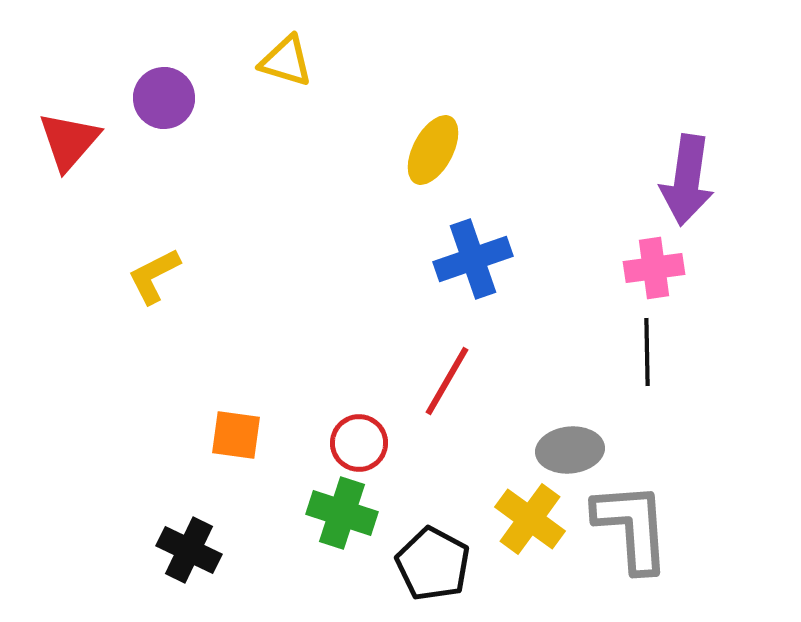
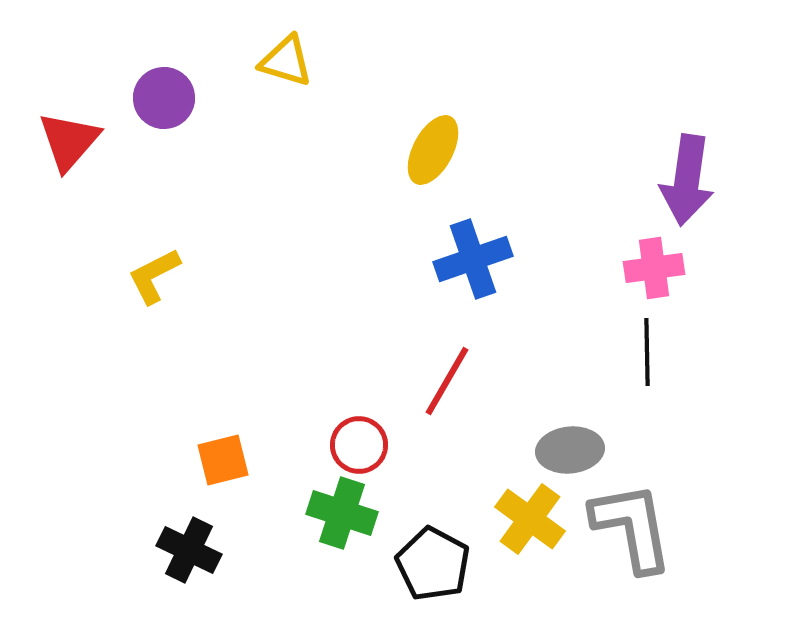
orange square: moved 13 px left, 25 px down; rotated 22 degrees counterclockwise
red circle: moved 2 px down
gray L-shape: rotated 6 degrees counterclockwise
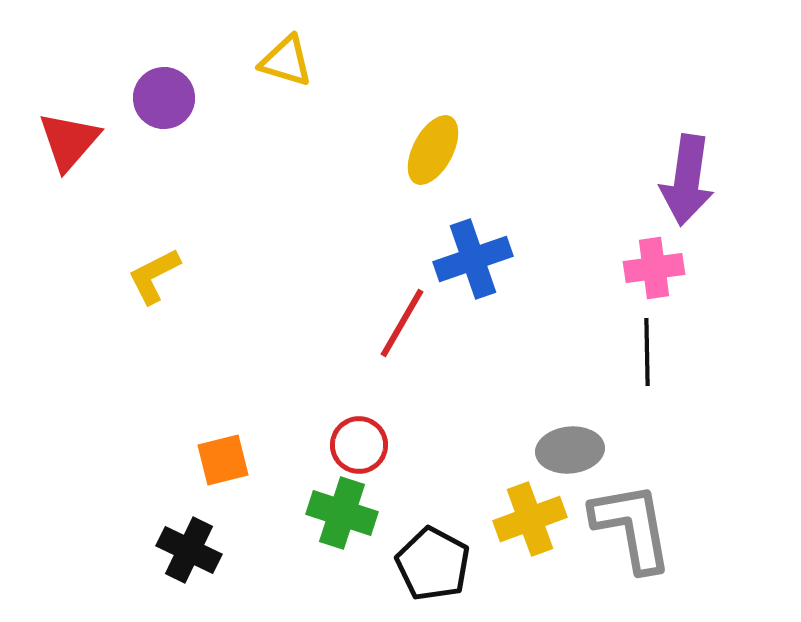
red line: moved 45 px left, 58 px up
yellow cross: rotated 34 degrees clockwise
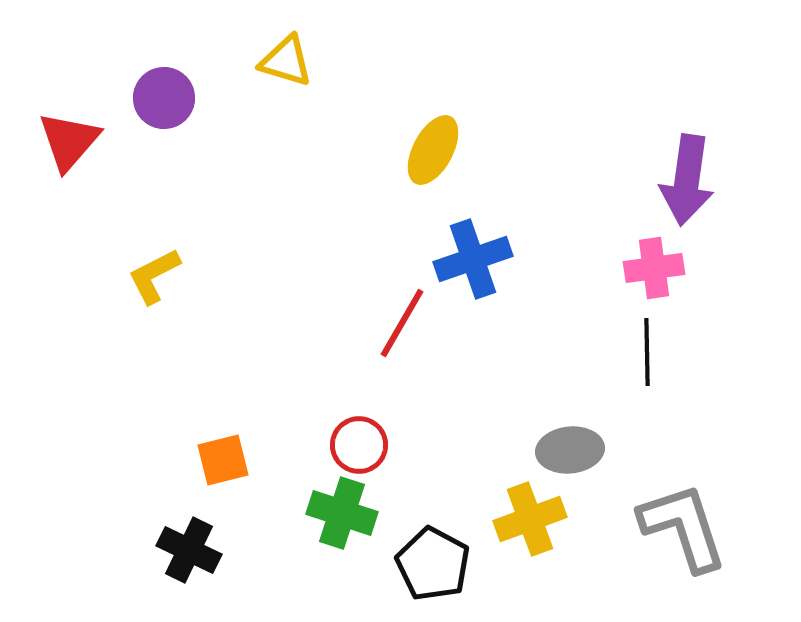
gray L-shape: moved 51 px right; rotated 8 degrees counterclockwise
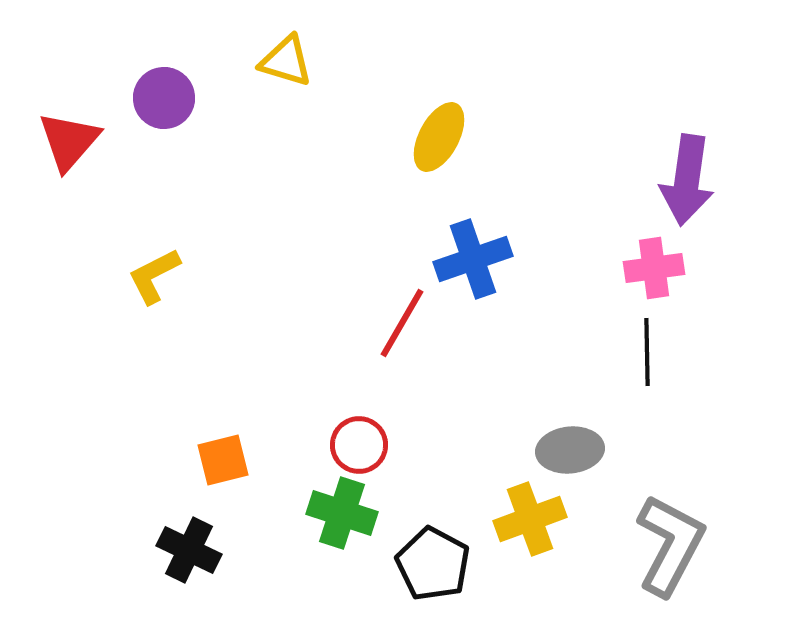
yellow ellipse: moved 6 px right, 13 px up
gray L-shape: moved 13 px left, 18 px down; rotated 46 degrees clockwise
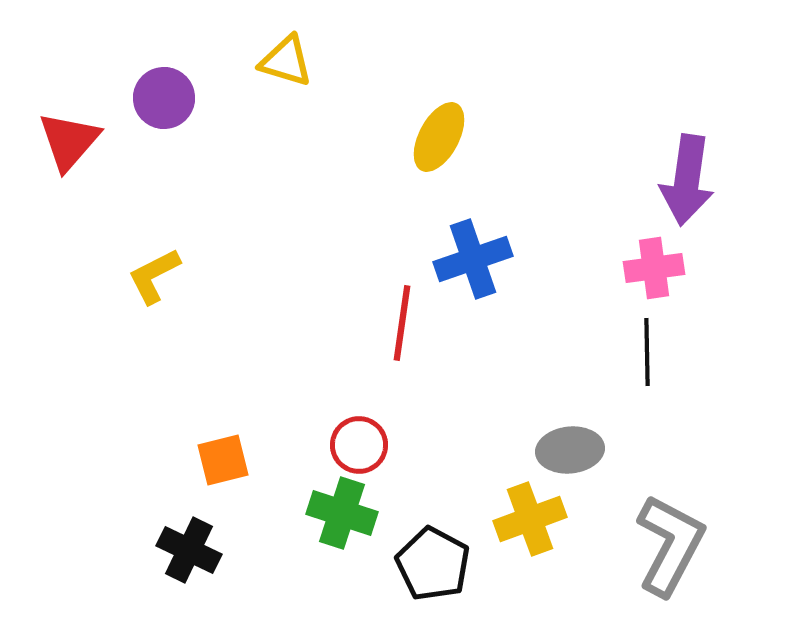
red line: rotated 22 degrees counterclockwise
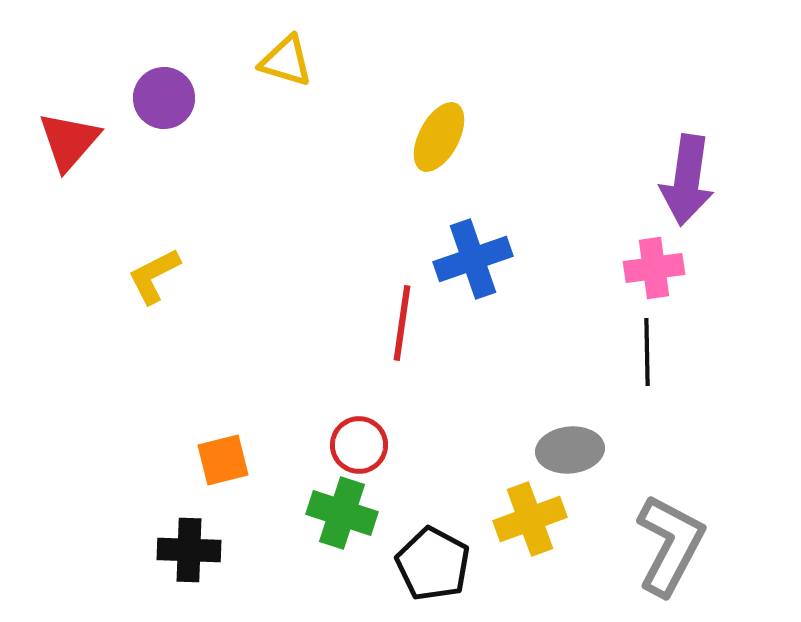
black cross: rotated 24 degrees counterclockwise
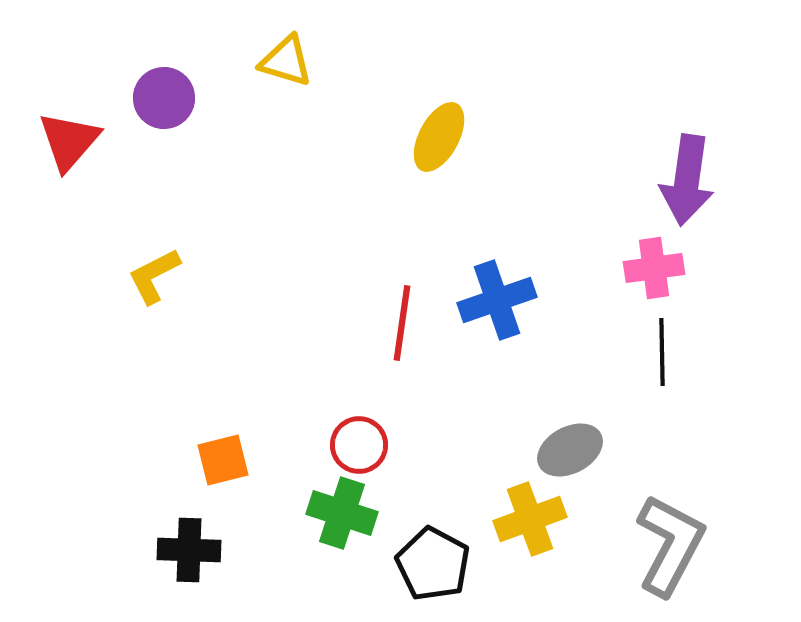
blue cross: moved 24 px right, 41 px down
black line: moved 15 px right
gray ellipse: rotated 22 degrees counterclockwise
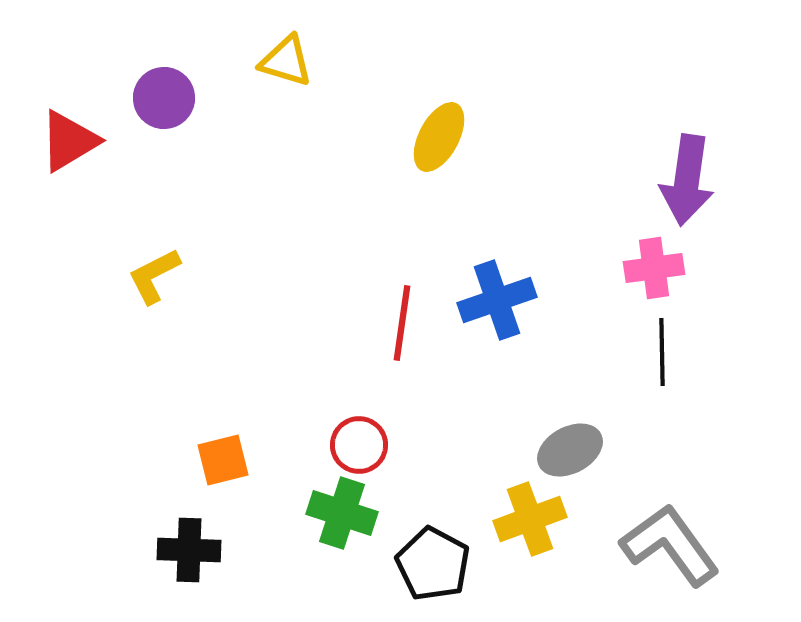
red triangle: rotated 18 degrees clockwise
gray L-shape: rotated 64 degrees counterclockwise
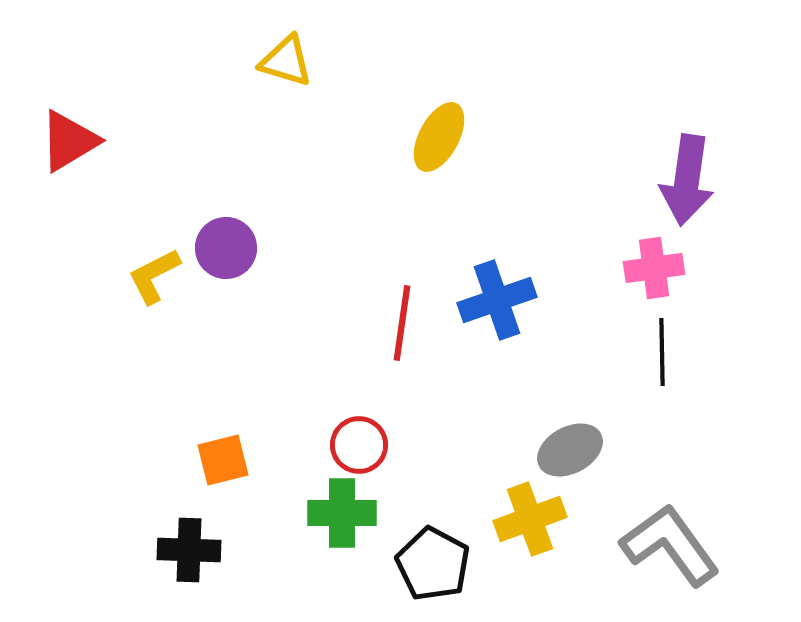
purple circle: moved 62 px right, 150 px down
green cross: rotated 18 degrees counterclockwise
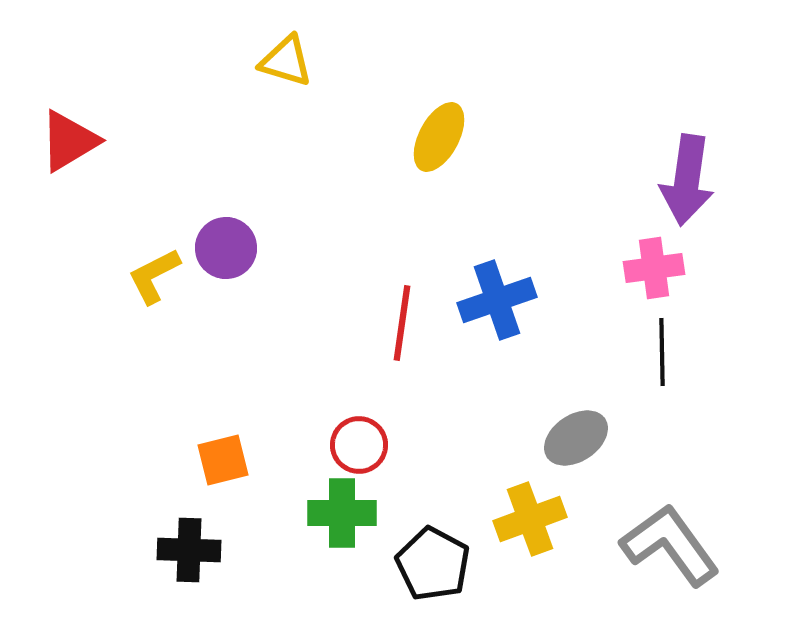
gray ellipse: moved 6 px right, 12 px up; rotated 6 degrees counterclockwise
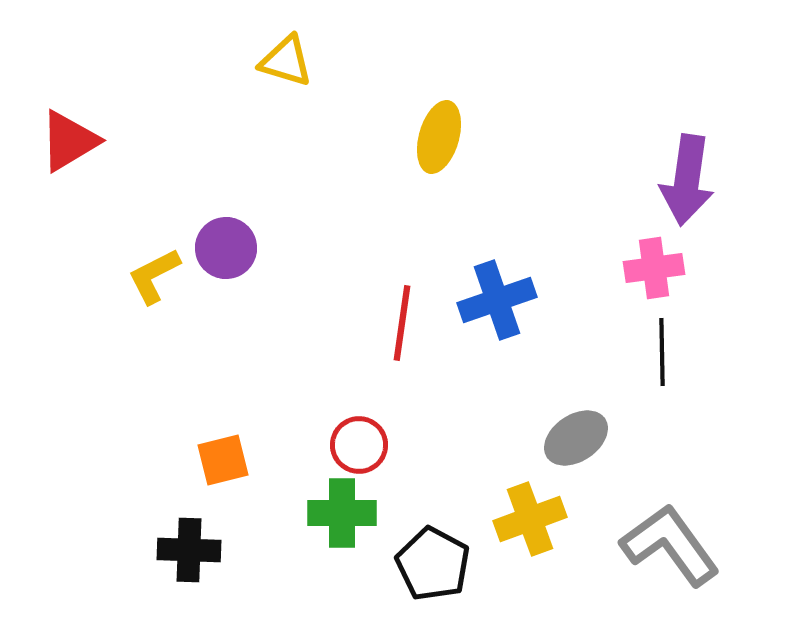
yellow ellipse: rotated 12 degrees counterclockwise
